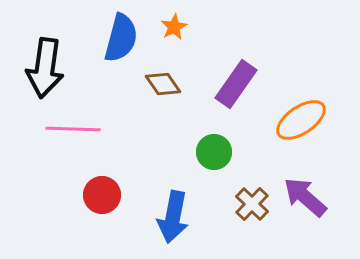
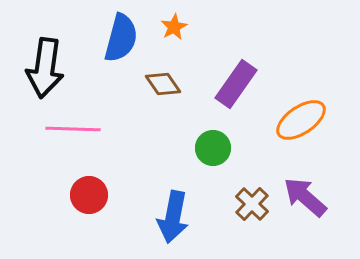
green circle: moved 1 px left, 4 px up
red circle: moved 13 px left
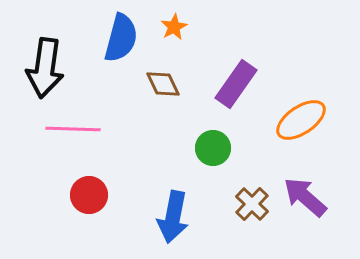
brown diamond: rotated 9 degrees clockwise
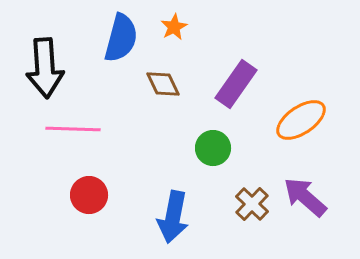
black arrow: rotated 12 degrees counterclockwise
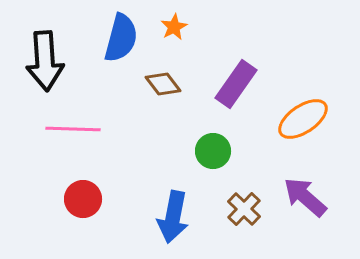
black arrow: moved 7 px up
brown diamond: rotated 12 degrees counterclockwise
orange ellipse: moved 2 px right, 1 px up
green circle: moved 3 px down
red circle: moved 6 px left, 4 px down
brown cross: moved 8 px left, 5 px down
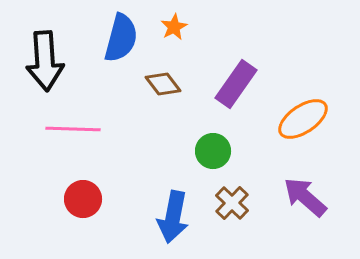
brown cross: moved 12 px left, 6 px up
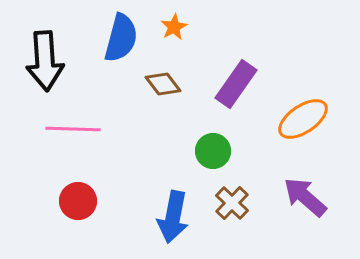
red circle: moved 5 px left, 2 px down
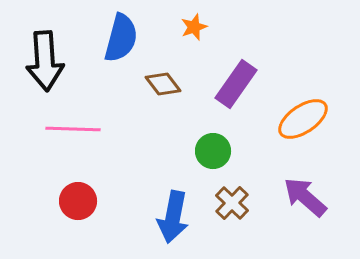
orange star: moved 20 px right; rotated 8 degrees clockwise
